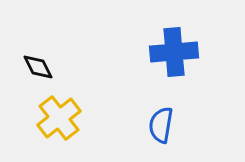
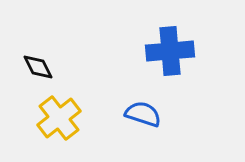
blue cross: moved 4 px left, 1 px up
blue semicircle: moved 18 px left, 11 px up; rotated 99 degrees clockwise
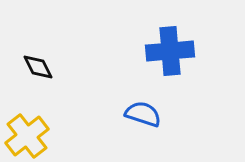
yellow cross: moved 32 px left, 18 px down
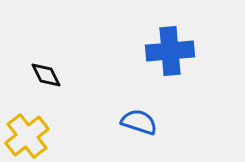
black diamond: moved 8 px right, 8 px down
blue semicircle: moved 4 px left, 8 px down
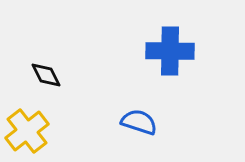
blue cross: rotated 6 degrees clockwise
yellow cross: moved 5 px up
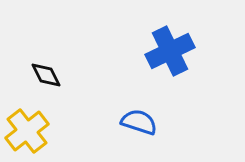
blue cross: rotated 27 degrees counterclockwise
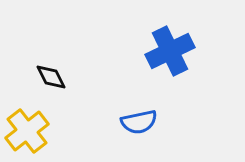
black diamond: moved 5 px right, 2 px down
blue semicircle: rotated 150 degrees clockwise
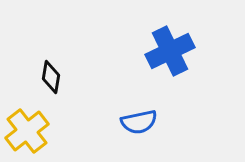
black diamond: rotated 36 degrees clockwise
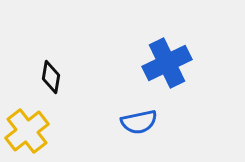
blue cross: moved 3 px left, 12 px down
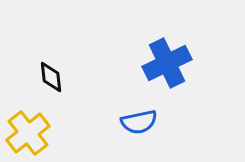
black diamond: rotated 16 degrees counterclockwise
yellow cross: moved 1 px right, 2 px down
